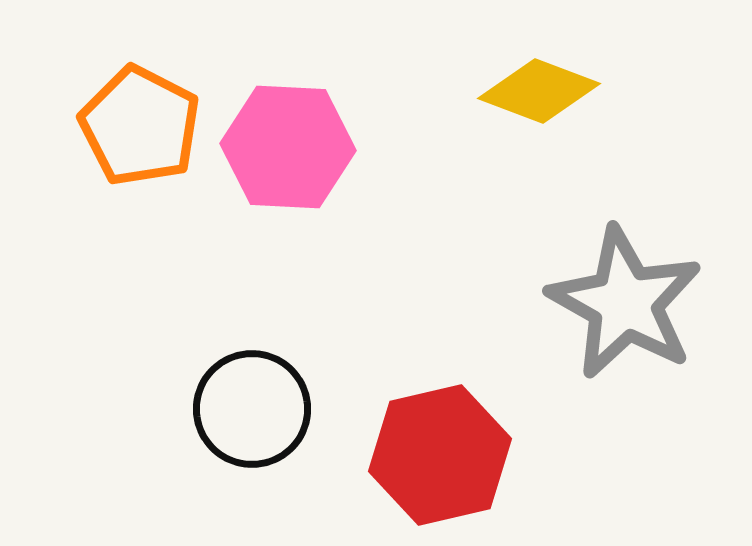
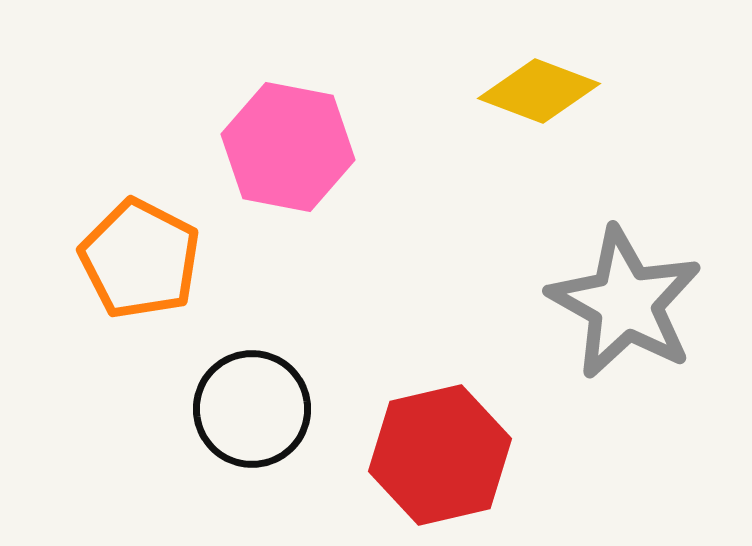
orange pentagon: moved 133 px down
pink hexagon: rotated 8 degrees clockwise
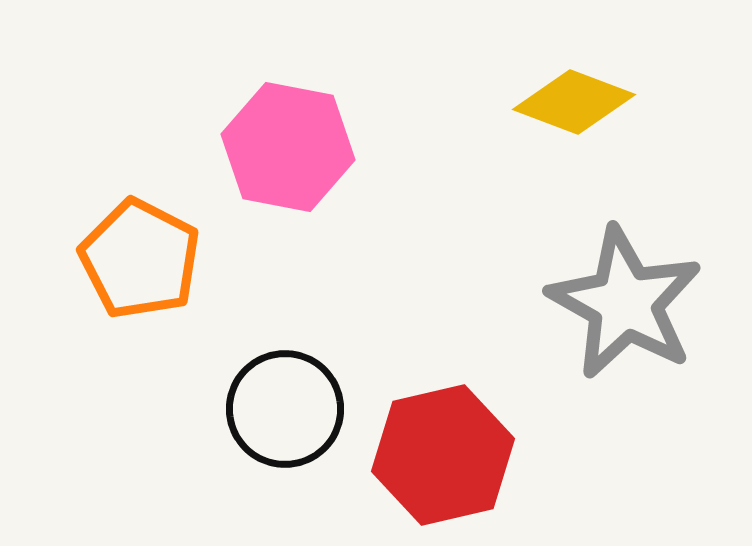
yellow diamond: moved 35 px right, 11 px down
black circle: moved 33 px right
red hexagon: moved 3 px right
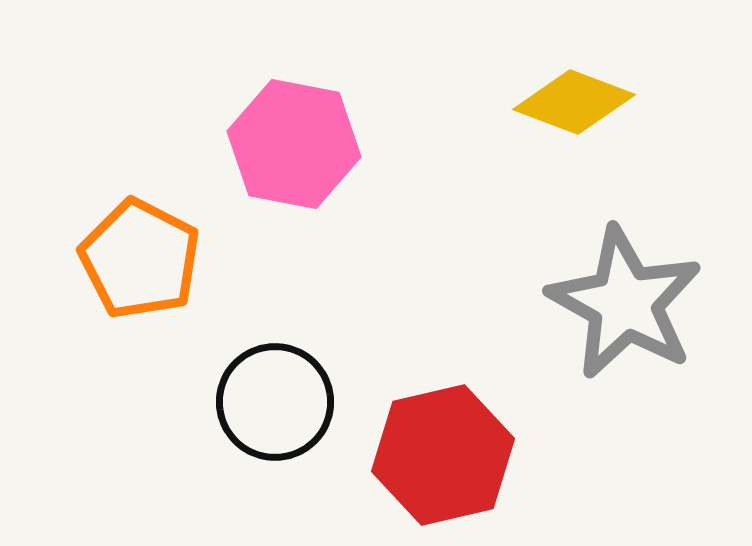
pink hexagon: moved 6 px right, 3 px up
black circle: moved 10 px left, 7 px up
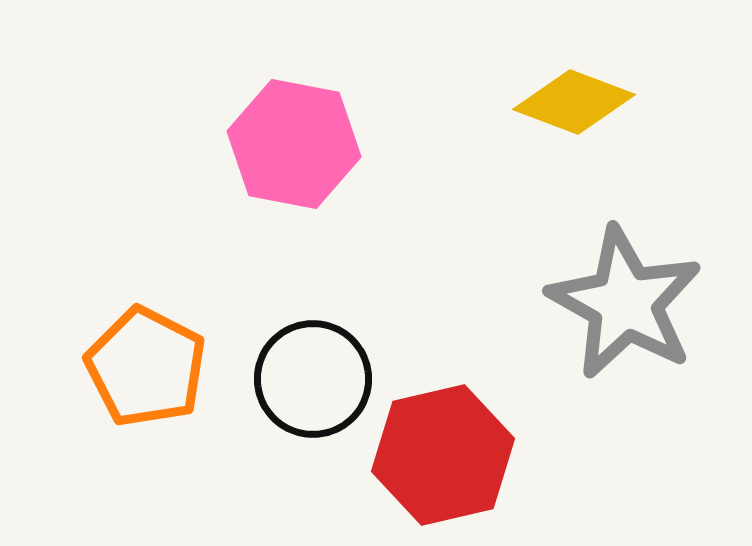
orange pentagon: moved 6 px right, 108 px down
black circle: moved 38 px right, 23 px up
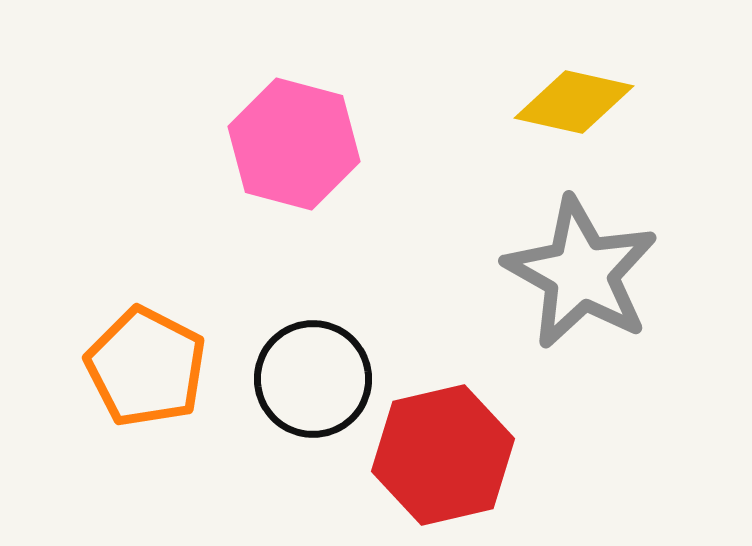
yellow diamond: rotated 8 degrees counterclockwise
pink hexagon: rotated 4 degrees clockwise
gray star: moved 44 px left, 30 px up
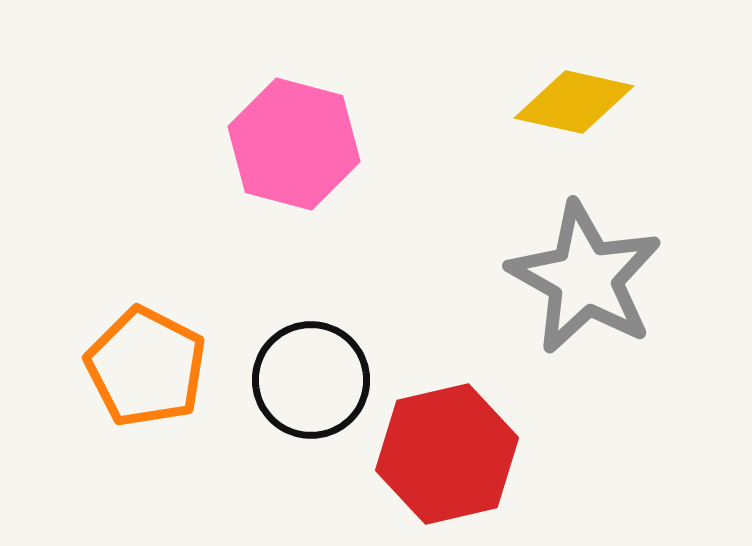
gray star: moved 4 px right, 5 px down
black circle: moved 2 px left, 1 px down
red hexagon: moved 4 px right, 1 px up
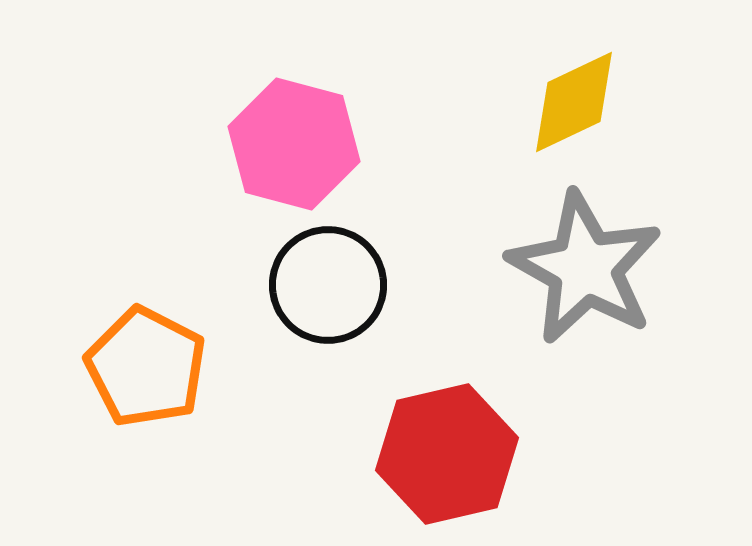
yellow diamond: rotated 38 degrees counterclockwise
gray star: moved 10 px up
black circle: moved 17 px right, 95 px up
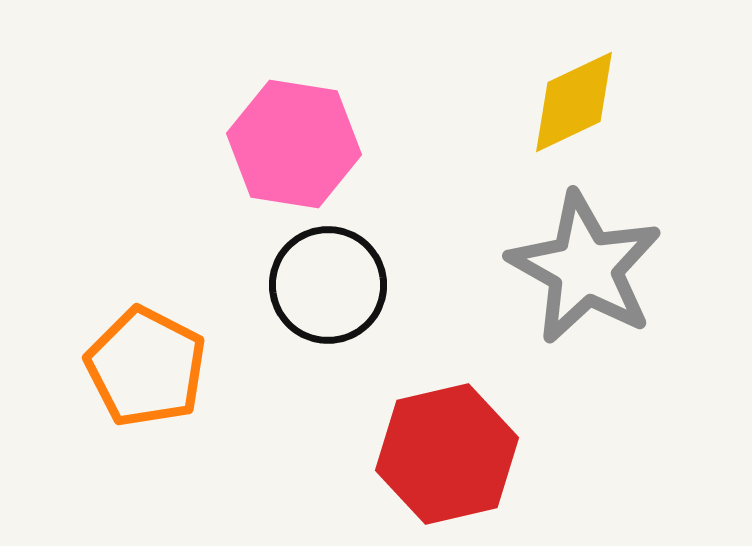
pink hexagon: rotated 6 degrees counterclockwise
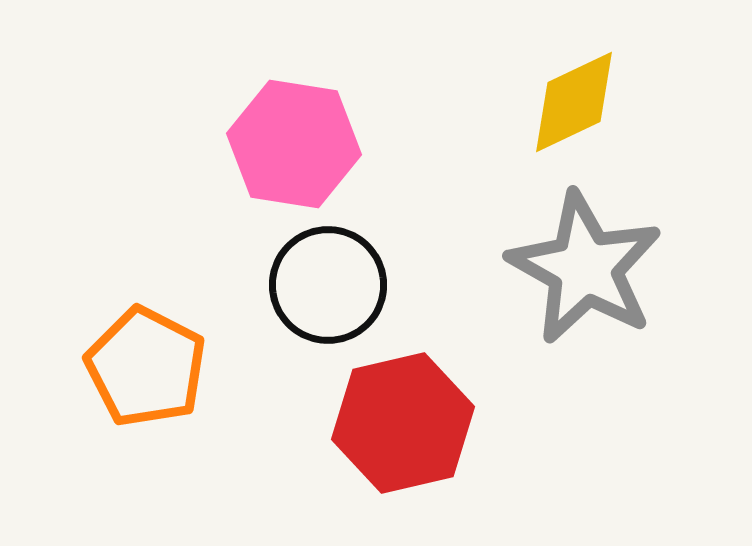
red hexagon: moved 44 px left, 31 px up
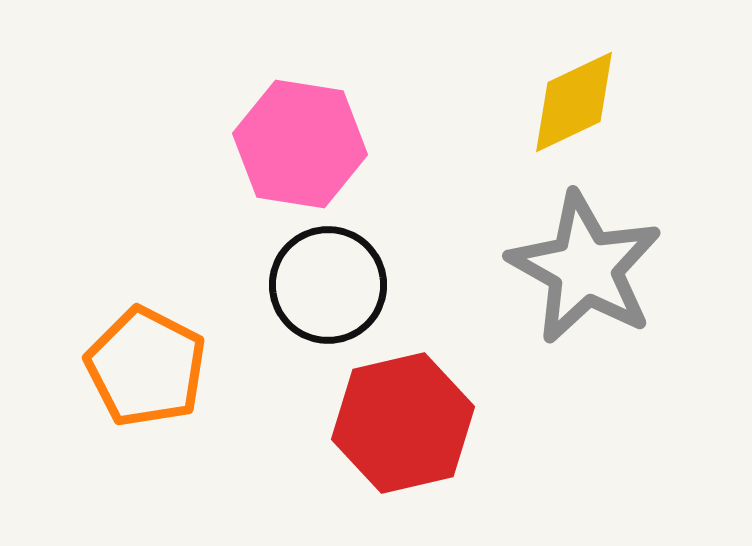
pink hexagon: moved 6 px right
